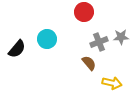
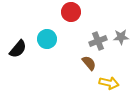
red circle: moved 13 px left
gray cross: moved 1 px left, 1 px up
black semicircle: moved 1 px right
yellow arrow: moved 3 px left
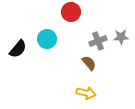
yellow arrow: moved 23 px left, 10 px down
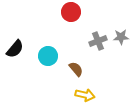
cyan circle: moved 1 px right, 17 px down
black semicircle: moved 3 px left
brown semicircle: moved 13 px left, 6 px down
yellow arrow: moved 1 px left, 2 px down
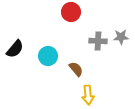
gray cross: rotated 24 degrees clockwise
yellow arrow: moved 3 px right; rotated 72 degrees clockwise
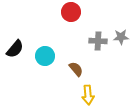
cyan circle: moved 3 px left
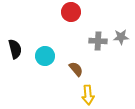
black semicircle: rotated 54 degrees counterclockwise
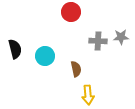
brown semicircle: rotated 28 degrees clockwise
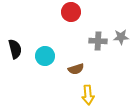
brown semicircle: rotated 84 degrees clockwise
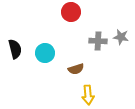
gray star: rotated 14 degrees clockwise
cyan circle: moved 3 px up
